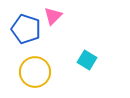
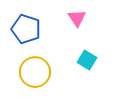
pink triangle: moved 24 px right, 2 px down; rotated 18 degrees counterclockwise
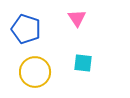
cyan square: moved 4 px left, 3 px down; rotated 24 degrees counterclockwise
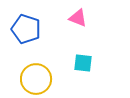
pink triangle: moved 1 px right; rotated 36 degrees counterclockwise
yellow circle: moved 1 px right, 7 px down
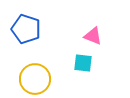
pink triangle: moved 15 px right, 18 px down
yellow circle: moved 1 px left
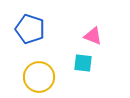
blue pentagon: moved 4 px right
yellow circle: moved 4 px right, 2 px up
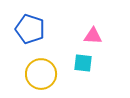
pink triangle: rotated 18 degrees counterclockwise
yellow circle: moved 2 px right, 3 px up
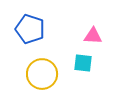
yellow circle: moved 1 px right
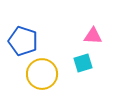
blue pentagon: moved 7 px left, 12 px down
cyan square: rotated 24 degrees counterclockwise
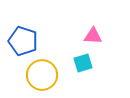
yellow circle: moved 1 px down
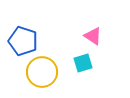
pink triangle: rotated 30 degrees clockwise
yellow circle: moved 3 px up
